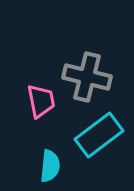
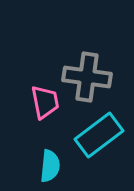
gray cross: rotated 6 degrees counterclockwise
pink trapezoid: moved 4 px right, 1 px down
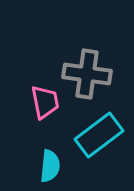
gray cross: moved 3 px up
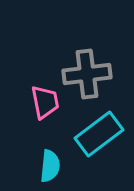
gray cross: rotated 15 degrees counterclockwise
cyan rectangle: moved 1 px up
